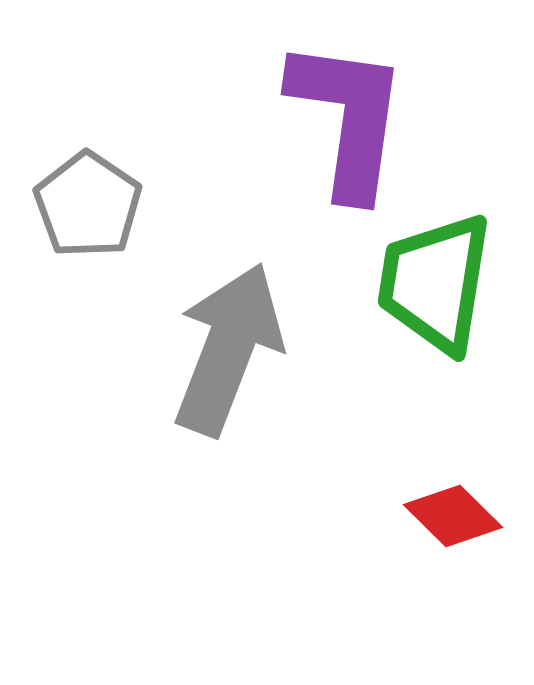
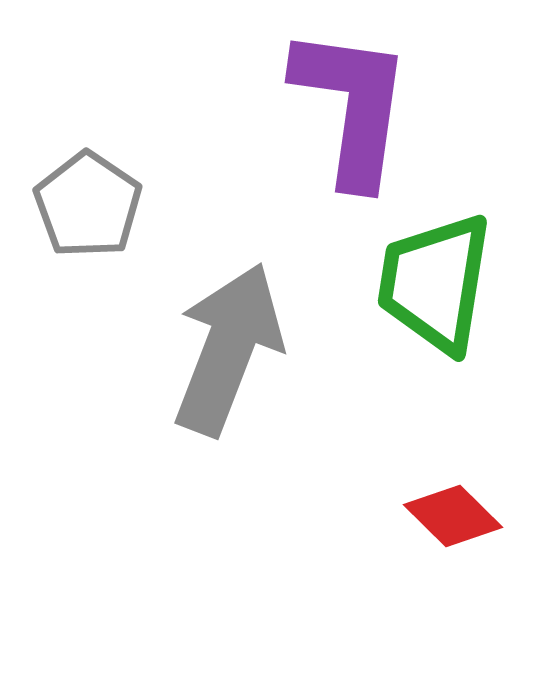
purple L-shape: moved 4 px right, 12 px up
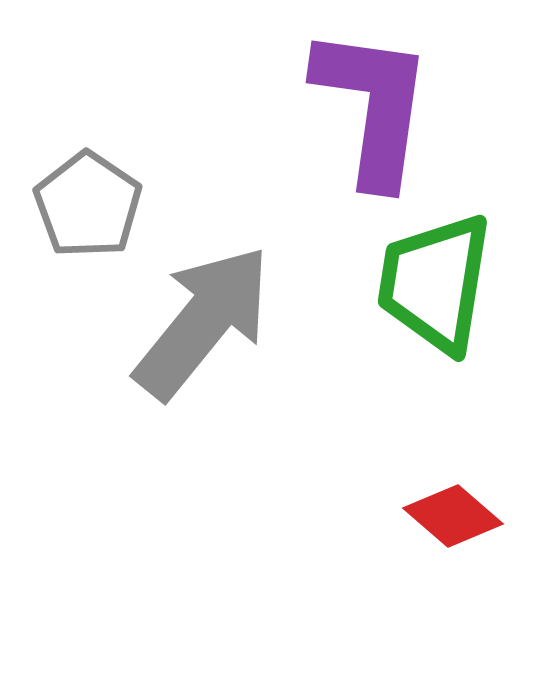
purple L-shape: moved 21 px right
gray arrow: moved 25 px left, 27 px up; rotated 18 degrees clockwise
red diamond: rotated 4 degrees counterclockwise
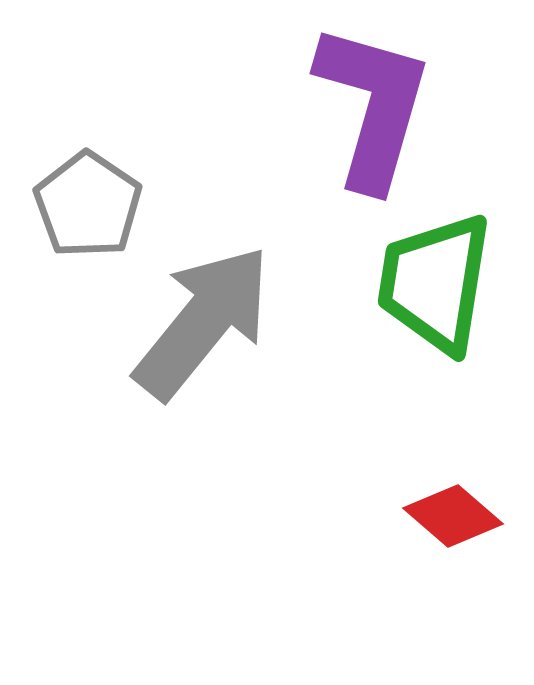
purple L-shape: rotated 8 degrees clockwise
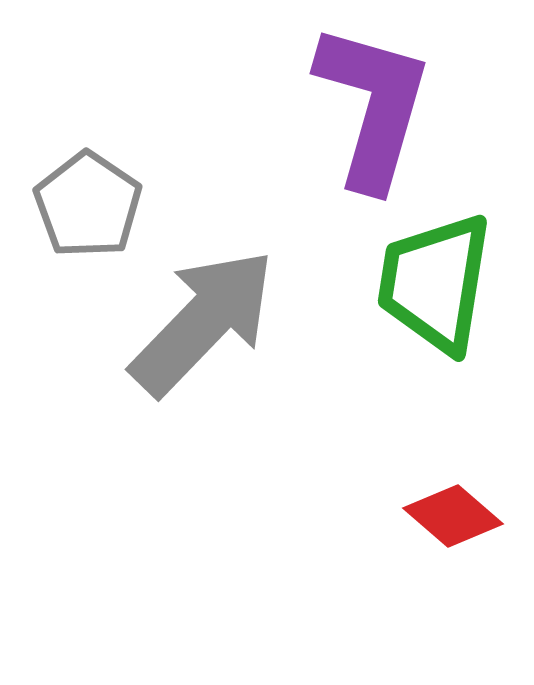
gray arrow: rotated 5 degrees clockwise
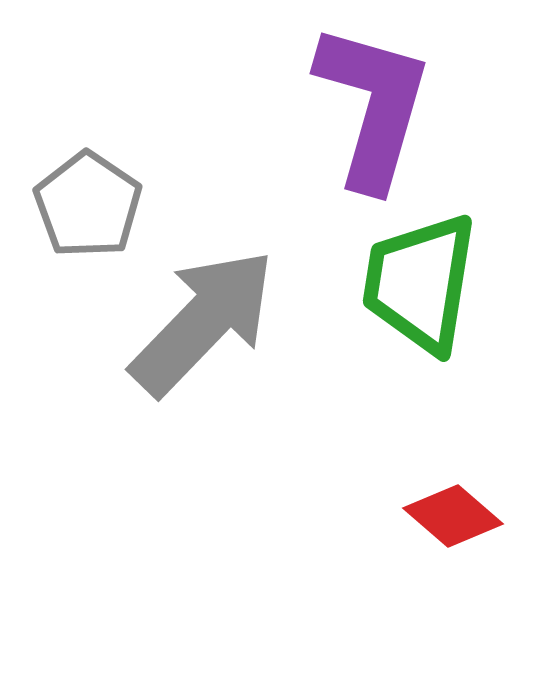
green trapezoid: moved 15 px left
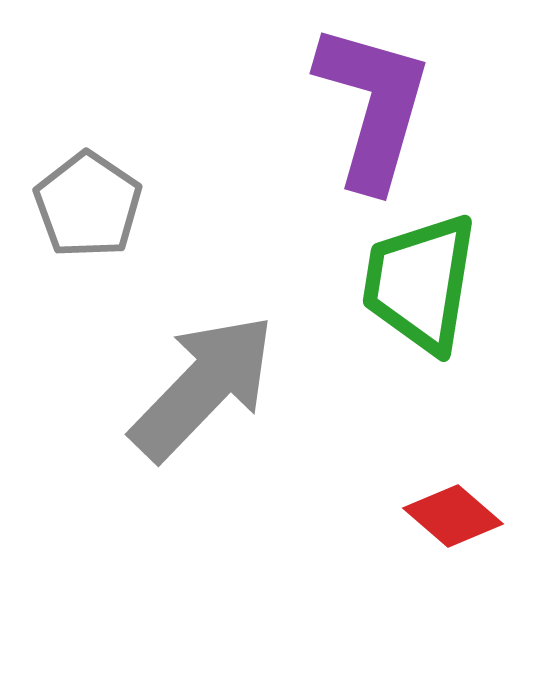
gray arrow: moved 65 px down
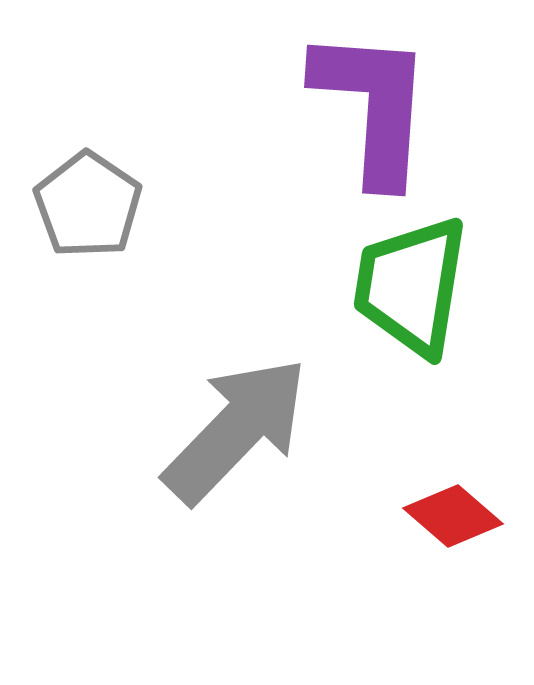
purple L-shape: rotated 12 degrees counterclockwise
green trapezoid: moved 9 px left, 3 px down
gray arrow: moved 33 px right, 43 px down
